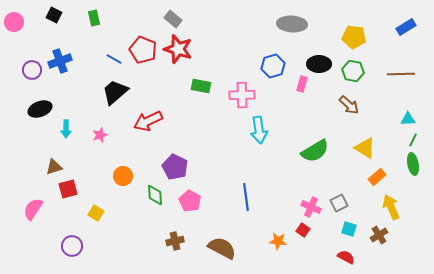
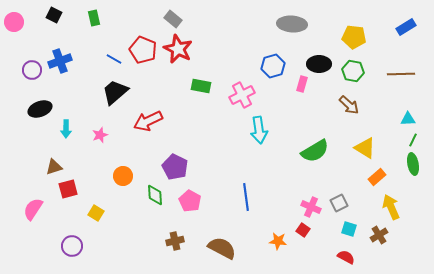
red star at (178, 49): rotated 8 degrees clockwise
pink cross at (242, 95): rotated 25 degrees counterclockwise
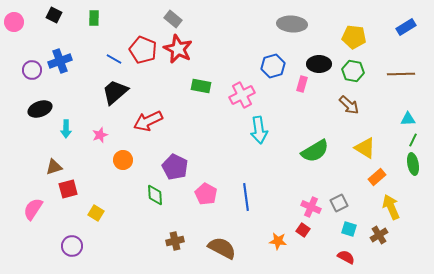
green rectangle at (94, 18): rotated 14 degrees clockwise
orange circle at (123, 176): moved 16 px up
pink pentagon at (190, 201): moved 16 px right, 7 px up
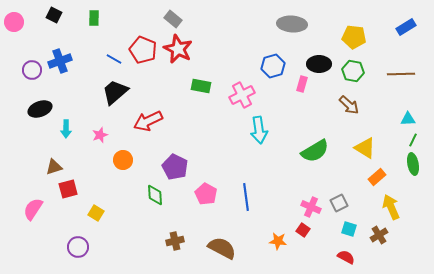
purple circle at (72, 246): moved 6 px right, 1 px down
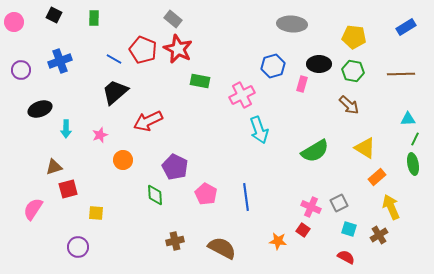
purple circle at (32, 70): moved 11 px left
green rectangle at (201, 86): moved 1 px left, 5 px up
cyan arrow at (259, 130): rotated 12 degrees counterclockwise
green line at (413, 140): moved 2 px right, 1 px up
yellow square at (96, 213): rotated 28 degrees counterclockwise
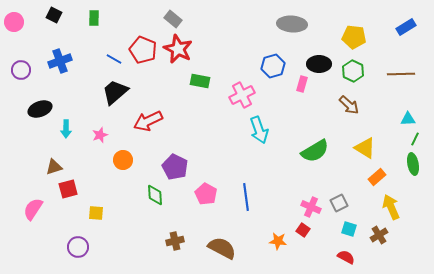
green hexagon at (353, 71): rotated 15 degrees clockwise
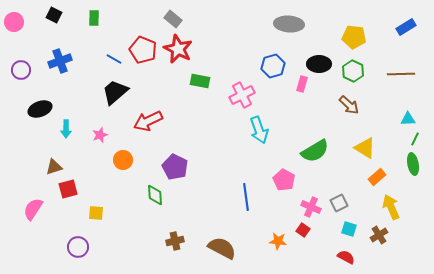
gray ellipse at (292, 24): moved 3 px left
pink pentagon at (206, 194): moved 78 px right, 14 px up
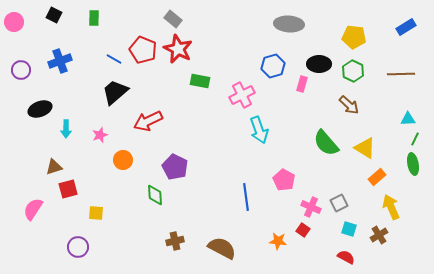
green semicircle at (315, 151): moved 11 px right, 8 px up; rotated 80 degrees clockwise
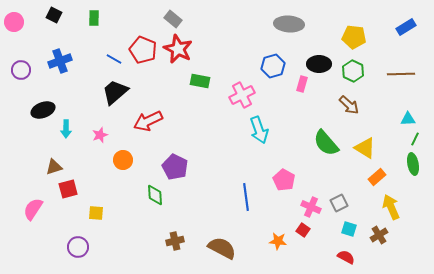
black ellipse at (40, 109): moved 3 px right, 1 px down
